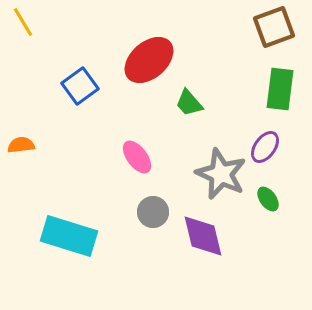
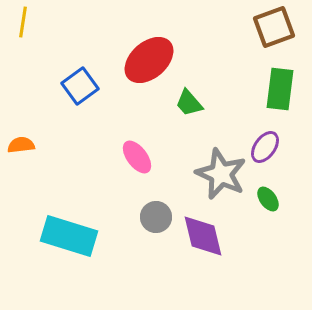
yellow line: rotated 40 degrees clockwise
gray circle: moved 3 px right, 5 px down
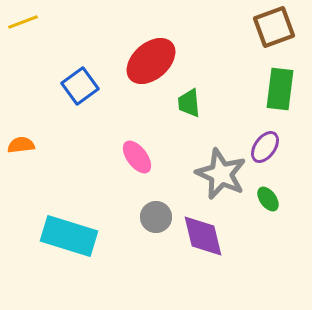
yellow line: rotated 60 degrees clockwise
red ellipse: moved 2 px right, 1 px down
green trapezoid: rotated 36 degrees clockwise
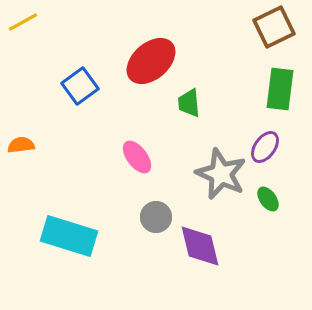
yellow line: rotated 8 degrees counterclockwise
brown square: rotated 6 degrees counterclockwise
purple diamond: moved 3 px left, 10 px down
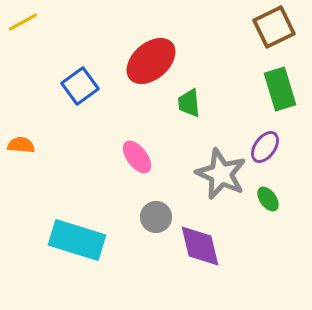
green rectangle: rotated 24 degrees counterclockwise
orange semicircle: rotated 12 degrees clockwise
cyan rectangle: moved 8 px right, 4 px down
